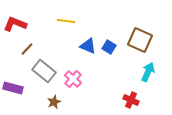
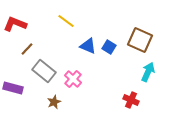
yellow line: rotated 30 degrees clockwise
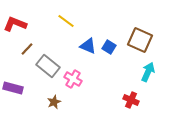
gray rectangle: moved 4 px right, 5 px up
pink cross: rotated 12 degrees counterclockwise
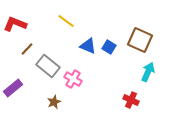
purple rectangle: rotated 54 degrees counterclockwise
